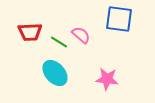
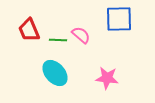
blue square: rotated 8 degrees counterclockwise
red trapezoid: moved 1 px left, 2 px up; rotated 70 degrees clockwise
green line: moved 1 px left, 2 px up; rotated 30 degrees counterclockwise
pink star: moved 1 px up
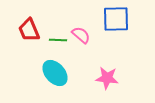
blue square: moved 3 px left
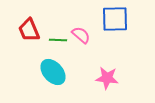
blue square: moved 1 px left
cyan ellipse: moved 2 px left, 1 px up
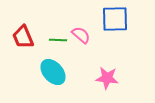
red trapezoid: moved 6 px left, 7 px down
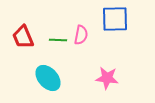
pink semicircle: rotated 60 degrees clockwise
cyan ellipse: moved 5 px left, 6 px down
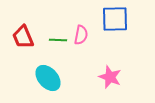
pink star: moved 3 px right, 1 px up; rotated 15 degrees clockwise
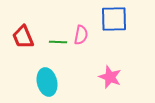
blue square: moved 1 px left
green line: moved 2 px down
cyan ellipse: moved 1 px left, 4 px down; rotated 28 degrees clockwise
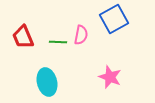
blue square: rotated 28 degrees counterclockwise
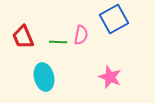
cyan ellipse: moved 3 px left, 5 px up
